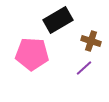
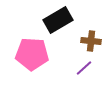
brown cross: rotated 12 degrees counterclockwise
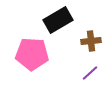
brown cross: rotated 12 degrees counterclockwise
purple line: moved 6 px right, 5 px down
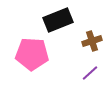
black rectangle: rotated 8 degrees clockwise
brown cross: moved 1 px right; rotated 12 degrees counterclockwise
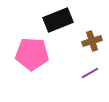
purple line: rotated 12 degrees clockwise
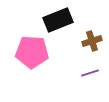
pink pentagon: moved 2 px up
purple line: rotated 12 degrees clockwise
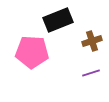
purple line: moved 1 px right
